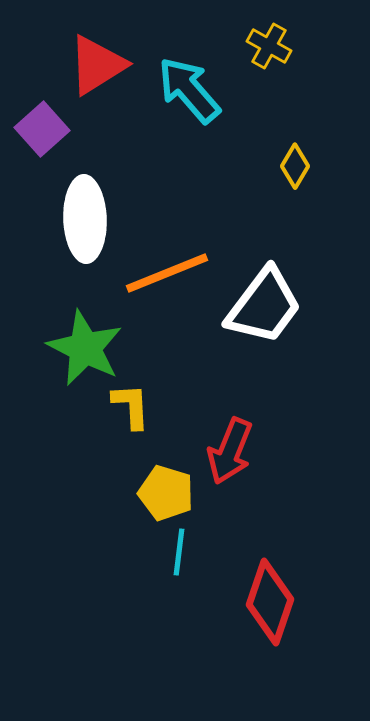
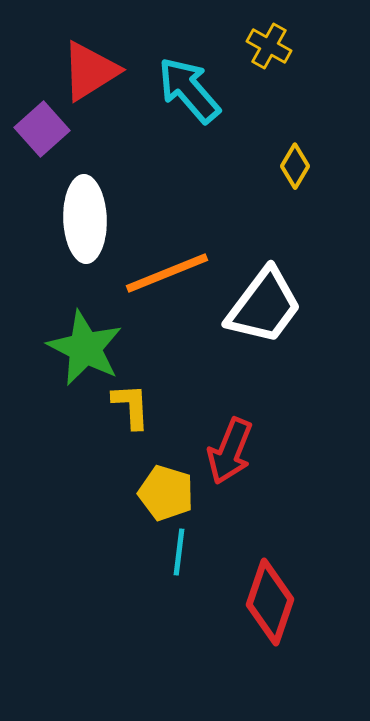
red triangle: moved 7 px left, 6 px down
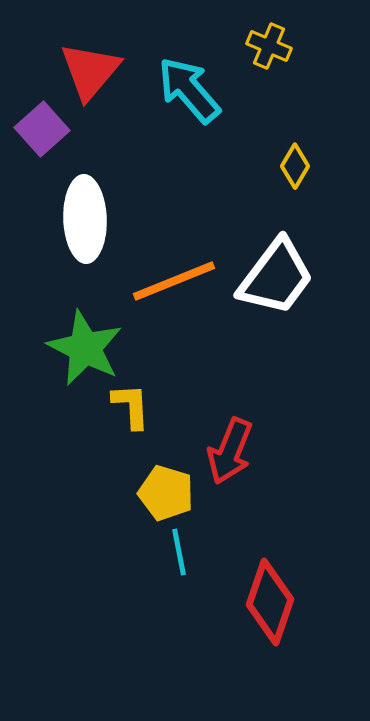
yellow cross: rotated 6 degrees counterclockwise
red triangle: rotated 18 degrees counterclockwise
orange line: moved 7 px right, 8 px down
white trapezoid: moved 12 px right, 29 px up
cyan line: rotated 18 degrees counterclockwise
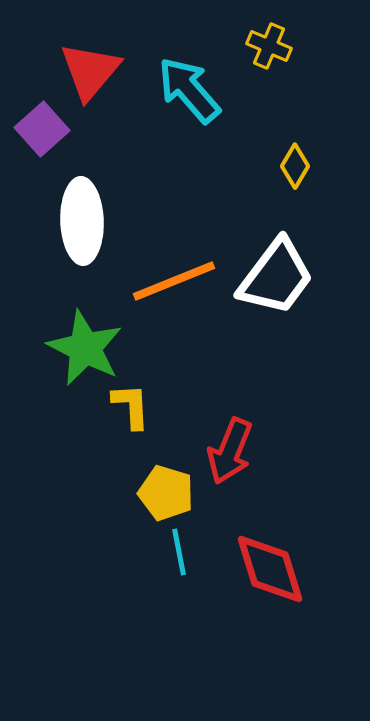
white ellipse: moved 3 px left, 2 px down
red diamond: moved 33 px up; rotated 36 degrees counterclockwise
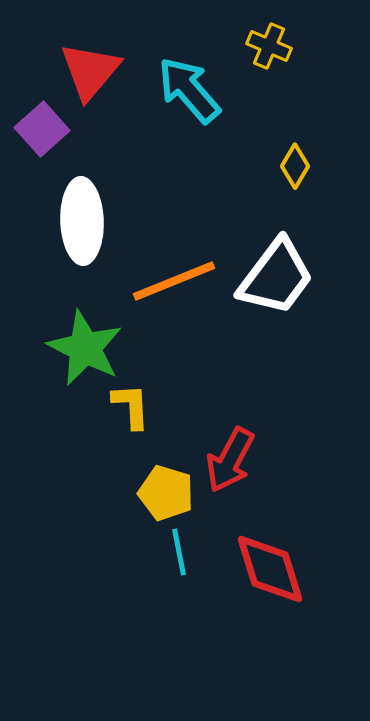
red arrow: moved 9 px down; rotated 6 degrees clockwise
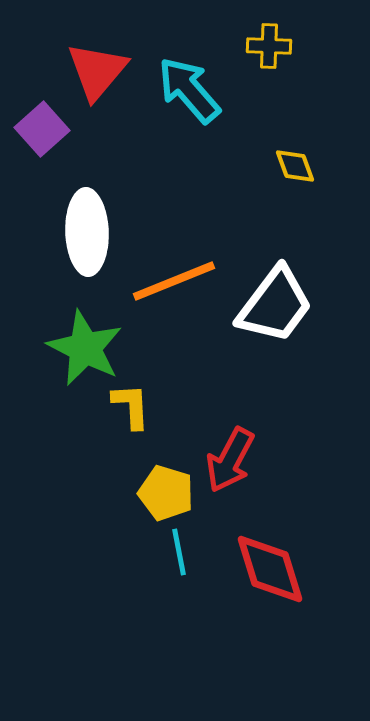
yellow cross: rotated 21 degrees counterclockwise
red triangle: moved 7 px right
yellow diamond: rotated 51 degrees counterclockwise
white ellipse: moved 5 px right, 11 px down
white trapezoid: moved 1 px left, 28 px down
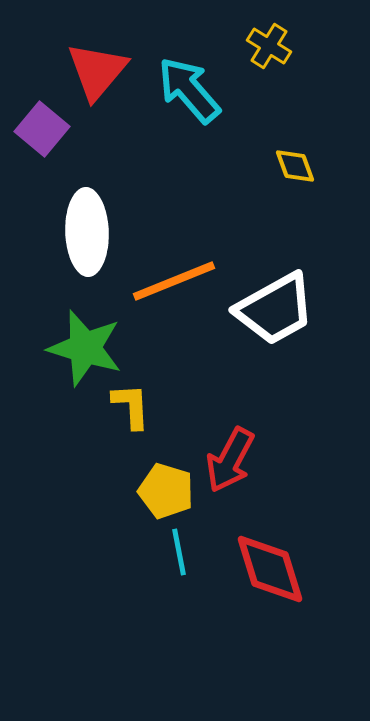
yellow cross: rotated 30 degrees clockwise
purple square: rotated 8 degrees counterclockwise
white trapezoid: moved 4 px down; rotated 24 degrees clockwise
green star: rotated 10 degrees counterclockwise
yellow pentagon: moved 2 px up
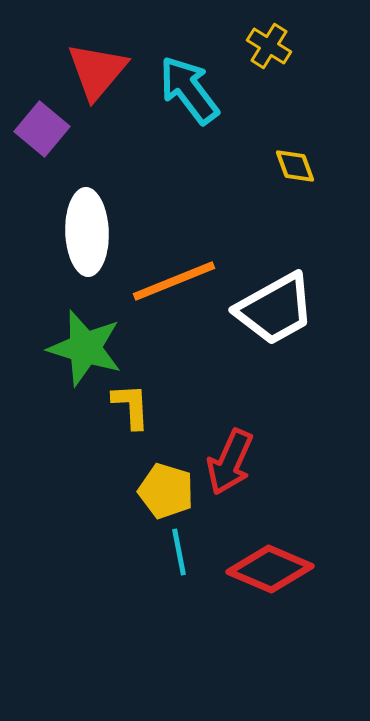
cyan arrow: rotated 4 degrees clockwise
red arrow: moved 2 px down; rotated 4 degrees counterclockwise
red diamond: rotated 50 degrees counterclockwise
